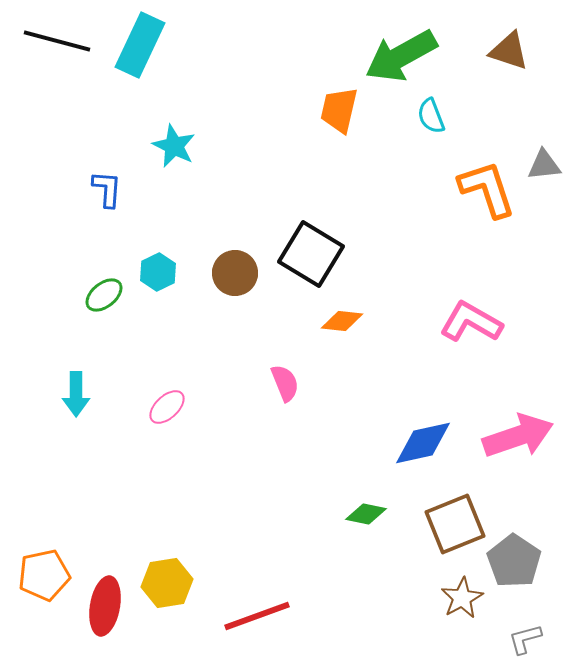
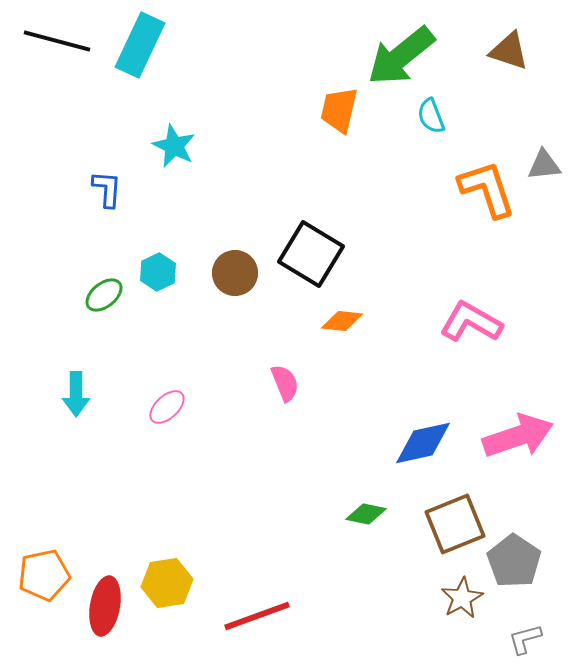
green arrow: rotated 10 degrees counterclockwise
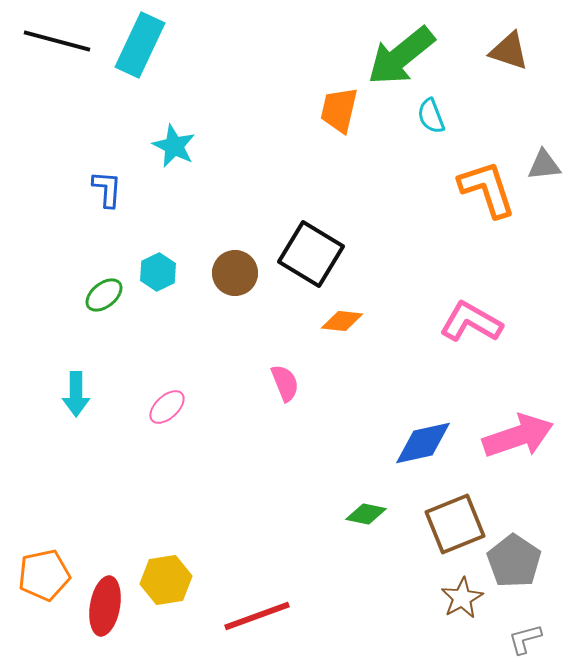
yellow hexagon: moved 1 px left, 3 px up
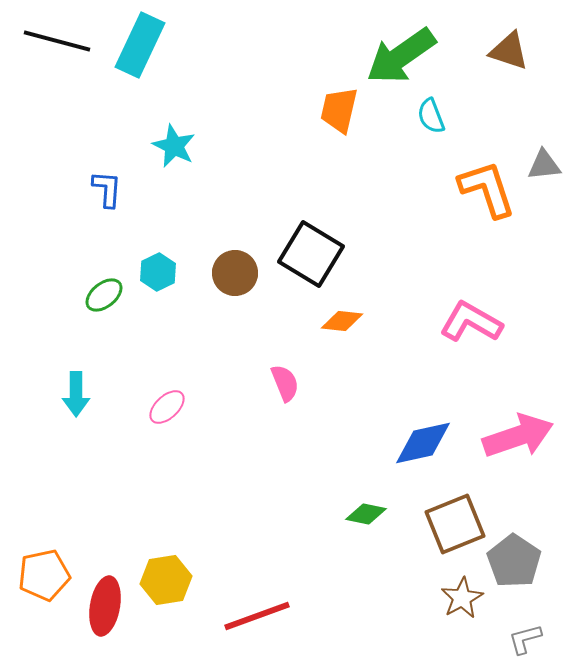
green arrow: rotated 4 degrees clockwise
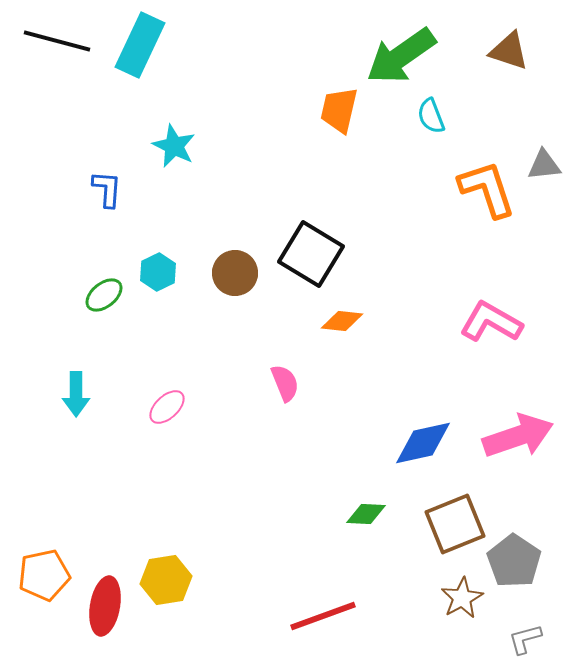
pink L-shape: moved 20 px right
green diamond: rotated 9 degrees counterclockwise
red line: moved 66 px right
